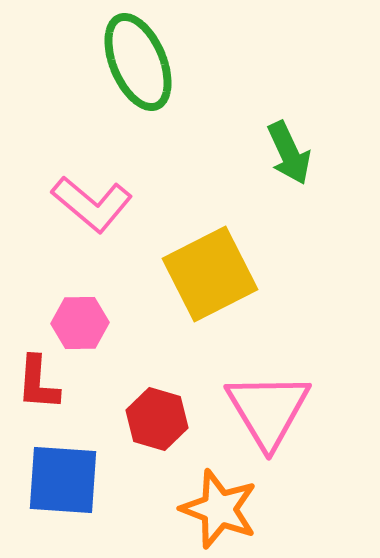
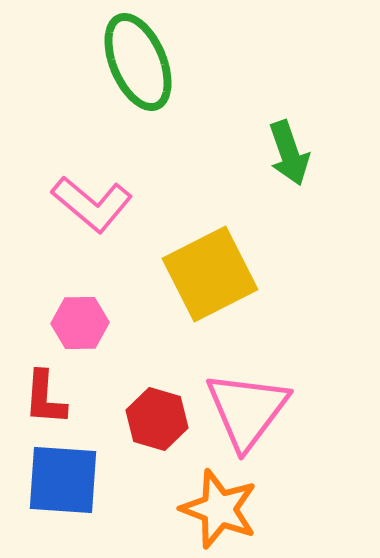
green arrow: rotated 6 degrees clockwise
red L-shape: moved 7 px right, 15 px down
pink triangle: moved 21 px left; rotated 8 degrees clockwise
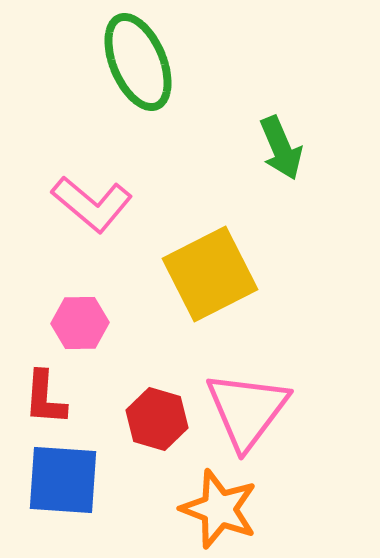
green arrow: moved 8 px left, 5 px up; rotated 4 degrees counterclockwise
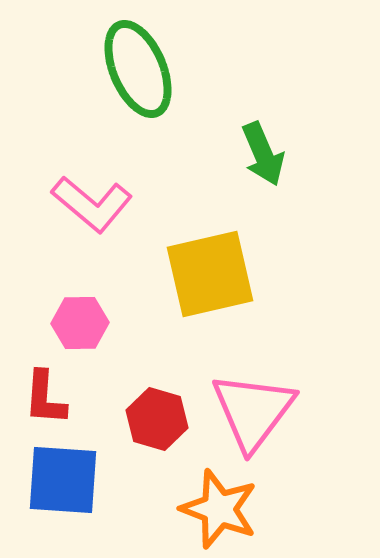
green ellipse: moved 7 px down
green arrow: moved 18 px left, 6 px down
yellow square: rotated 14 degrees clockwise
pink triangle: moved 6 px right, 1 px down
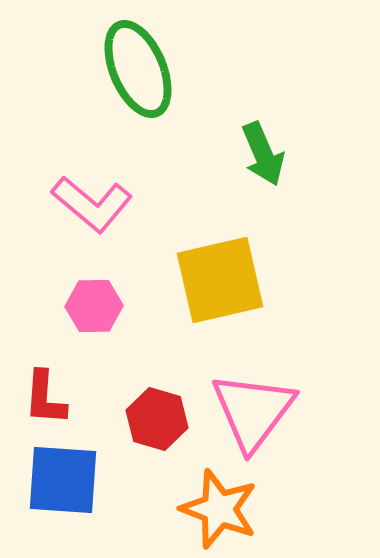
yellow square: moved 10 px right, 6 px down
pink hexagon: moved 14 px right, 17 px up
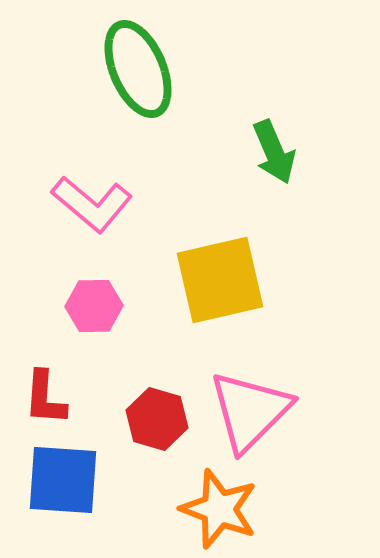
green arrow: moved 11 px right, 2 px up
pink triangle: moved 3 px left; rotated 8 degrees clockwise
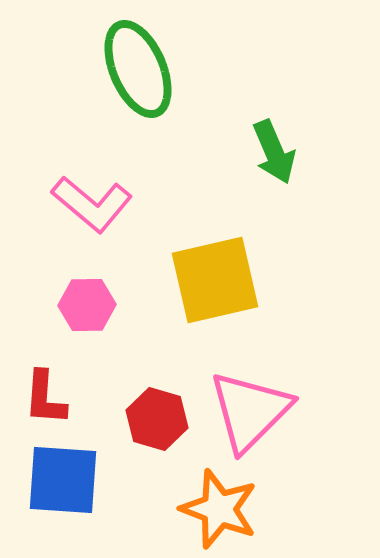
yellow square: moved 5 px left
pink hexagon: moved 7 px left, 1 px up
